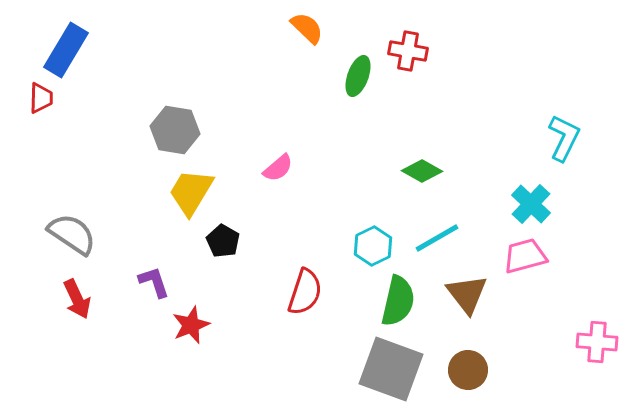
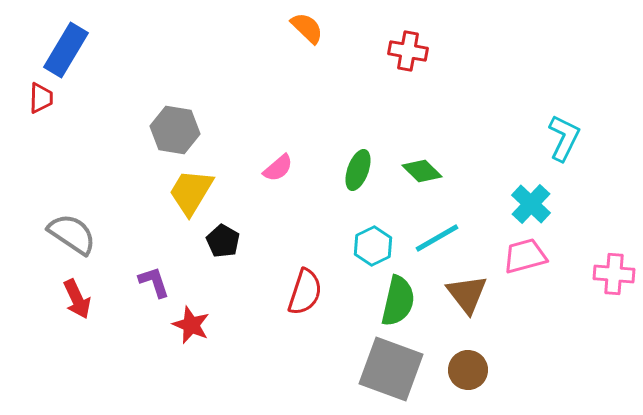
green ellipse: moved 94 px down
green diamond: rotated 15 degrees clockwise
red star: rotated 27 degrees counterclockwise
pink cross: moved 17 px right, 68 px up
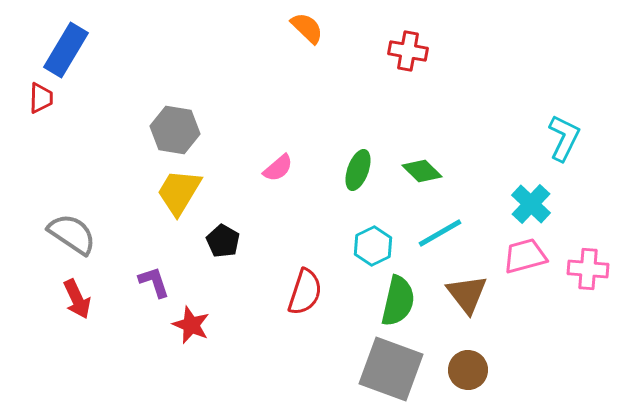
yellow trapezoid: moved 12 px left
cyan line: moved 3 px right, 5 px up
pink cross: moved 26 px left, 5 px up
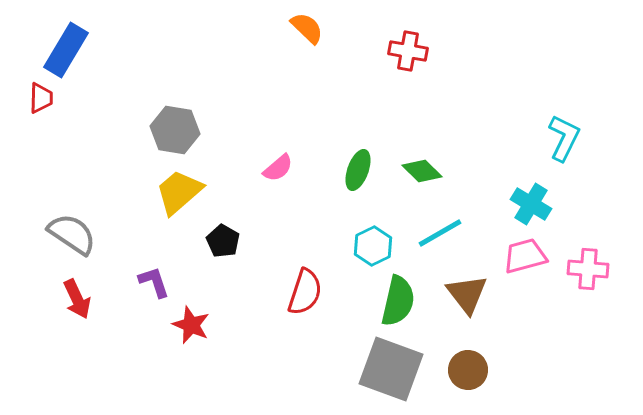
yellow trapezoid: rotated 18 degrees clockwise
cyan cross: rotated 12 degrees counterclockwise
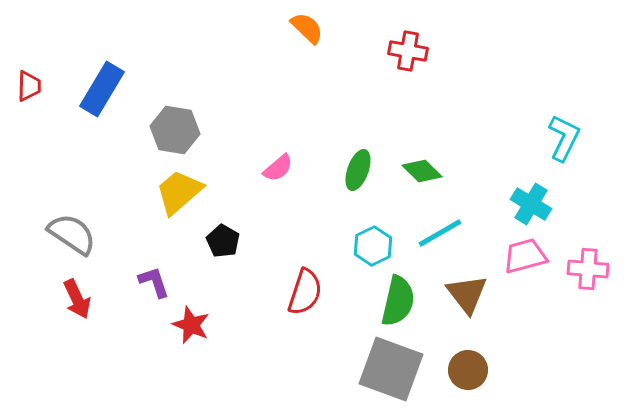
blue rectangle: moved 36 px right, 39 px down
red trapezoid: moved 12 px left, 12 px up
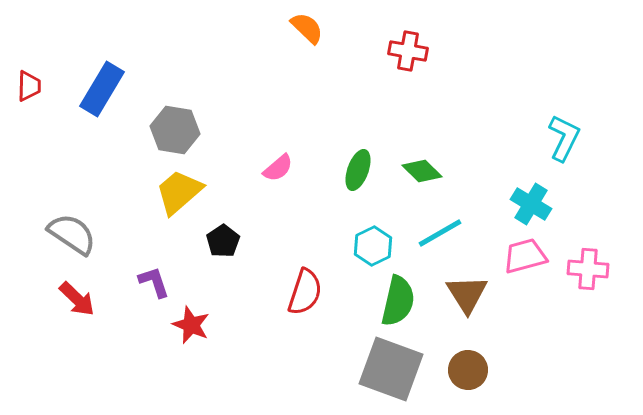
black pentagon: rotated 8 degrees clockwise
brown triangle: rotated 6 degrees clockwise
red arrow: rotated 21 degrees counterclockwise
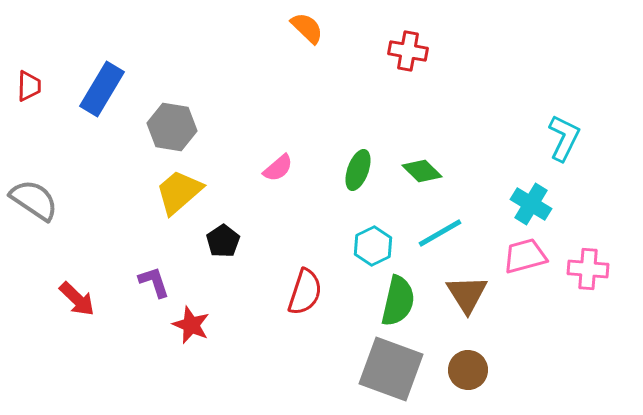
gray hexagon: moved 3 px left, 3 px up
gray semicircle: moved 38 px left, 34 px up
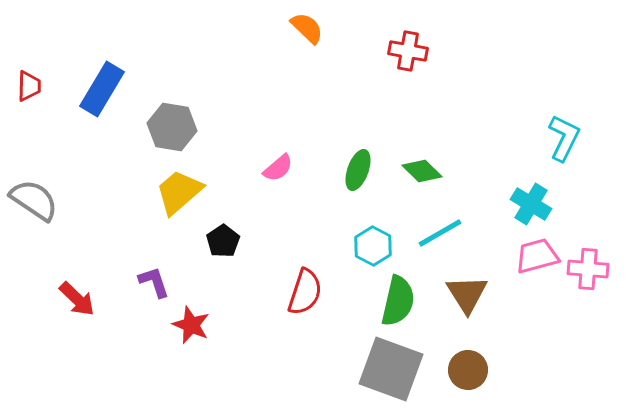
cyan hexagon: rotated 6 degrees counterclockwise
pink trapezoid: moved 12 px right
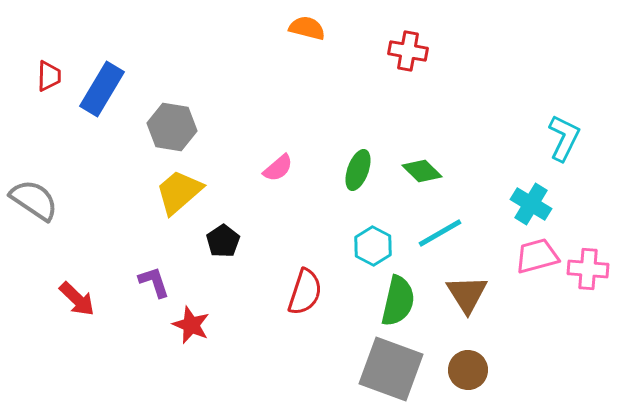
orange semicircle: rotated 30 degrees counterclockwise
red trapezoid: moved 20 px right, 10 px up
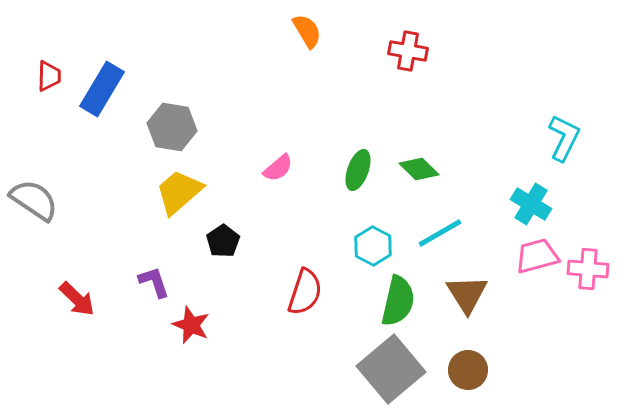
orange semicircle: moved 3 px down; rotated 45 degrees clockwise
green diamond: moved 3 px left, 2 px up
gray square: rotated 30 degrees clockwise
